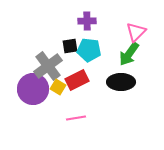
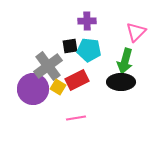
green arrow: moved 4 px left, 7 px down; rotated 20 degrees counterclockwise
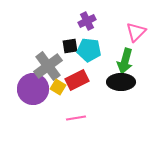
purple cross: rotated 24 degrees counterclockwise
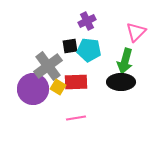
red rectangle: moved 1 px left, 2 px down; rotated 25 degrees clockwise
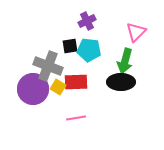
gray cross: rotated 32 degrees counterclockwise
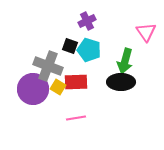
pink triangle: moved 10 px right; rotated 20 degrees counterclockwise
black square: rotated 28 degrees clockwise
cyan pentagon: rotated 10 degrees clockwise
